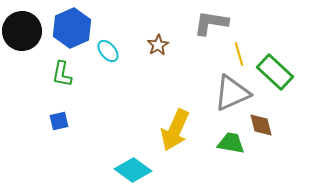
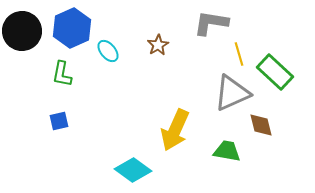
green trapezoid: moved 4 px left, 8 px down
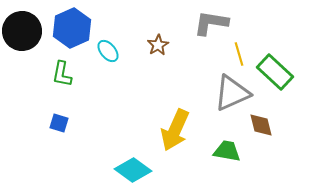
blue square: moved 2 px down; rotated 30 degrees clockwise
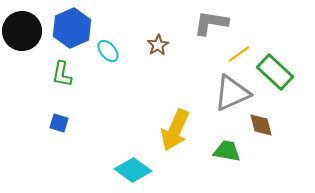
yellow line: rotated 70 degrees clockwise
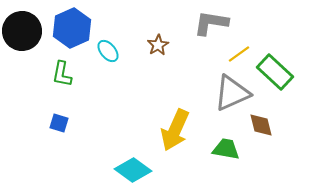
green trapezoid: moved 1 px left, 2 px up
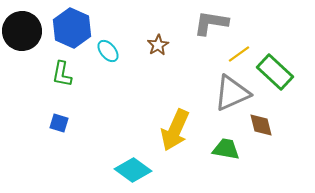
blue hexagon: rotated 12 degrees counterclockwise
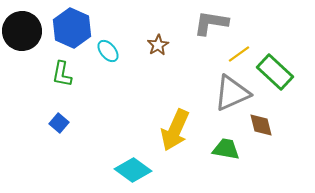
blue square: rotated 24 degrees clockwise
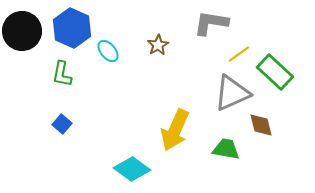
blue square: moved 3 px right, 1 px down
cyan diamond: moved 1 px left, 1 px up
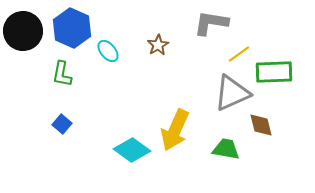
black circle: moved 1 px right
green rectangle: moved 1 px left; rotated 45 degrees counterclockwise
cyan diamond: moved 19 px up
